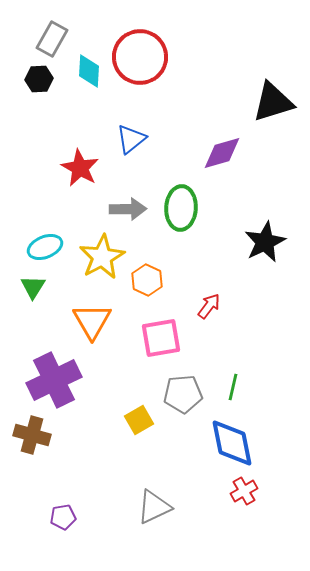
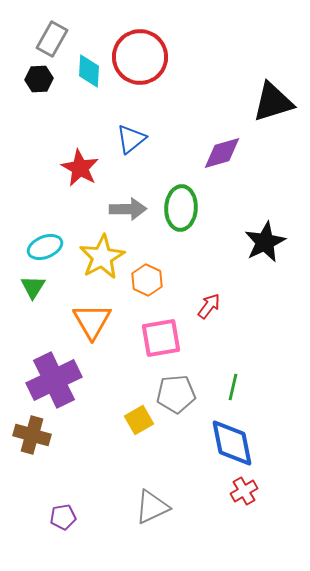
gray pentagon: moved 7 px left
gray triangle: moved 2 px left
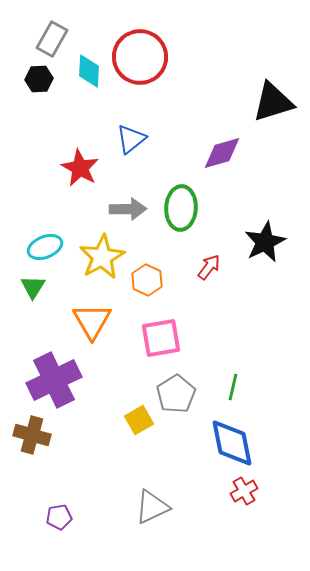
red arrow: moved 39 px up
gray pentagon: rotated 27 degrees counterclockwise
purple pentagon: moved 4 px left
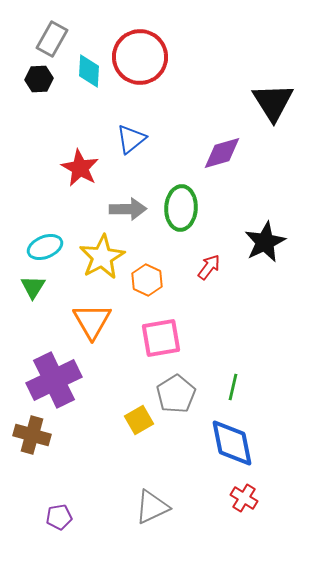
black triangle: rotated 45 degrees counterclockwise
red cross: moved 7 px down; rotated 28 degrees counterclockwise
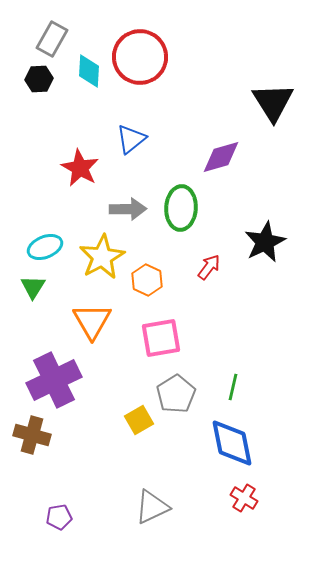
purple diamond: moved 1 px left, 4 px down
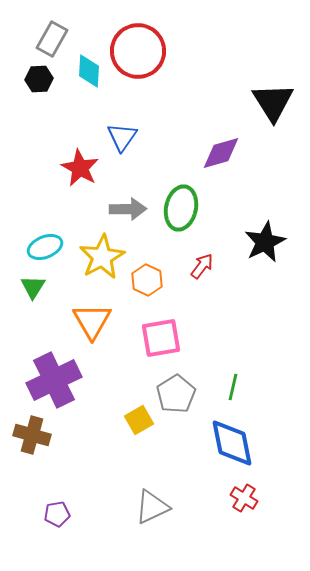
red circle: moved 2 px left, 6 px up
blue triangle: moved 9 px left, 2 px up; rotated 16 degrees counterclockwise
purple diamond: moved 4 px up
green ellipse: rotated 9 degrees clockwise
red arrow: moved 7 px left, 1 px up
purple pentagon: moved 2 px left, 3 px up
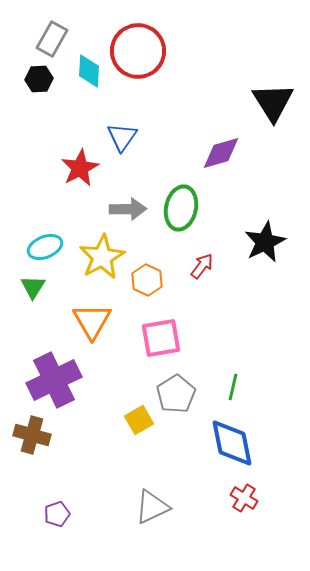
red star: rotated 15 degrees clockwise
purple pentagon: rotated 10 degrees counterclockwise
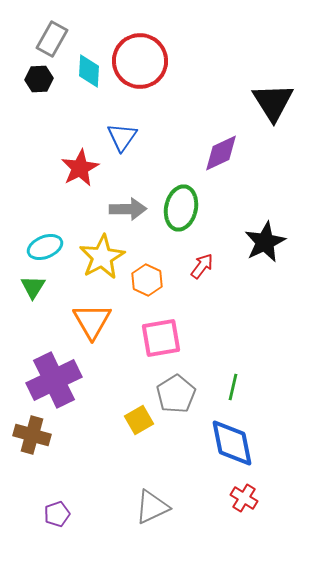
red circle: moved 2 px right, 10 px down
purple diamond: rotated 9 degrees counterclockwise
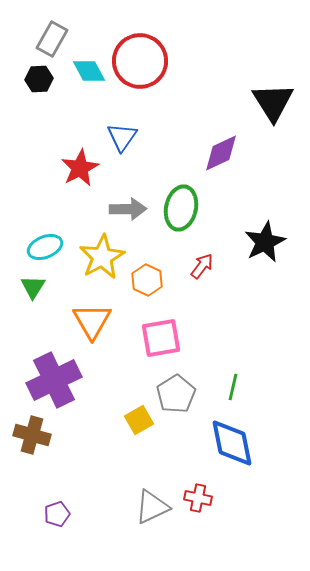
cyan diamond: rotated 32 degrees counterclockwise
red cross: moved 46 px left; rotated 20 degrees counterclockwise
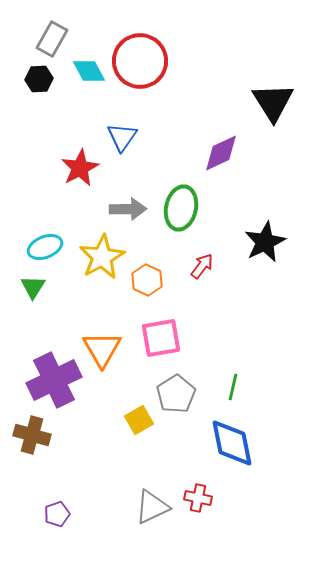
orange triangle: moved 10 px right, 28 px down
